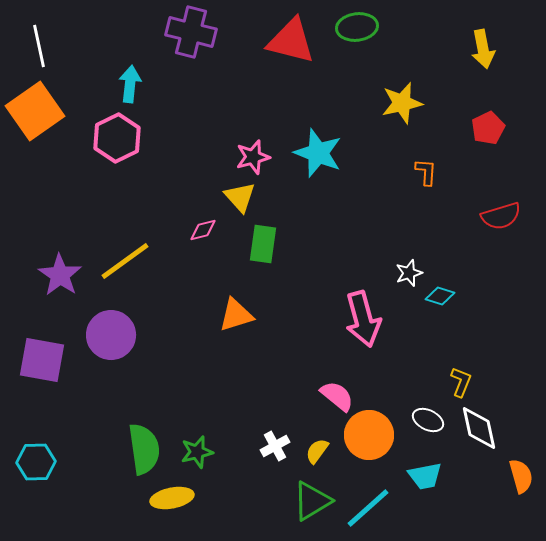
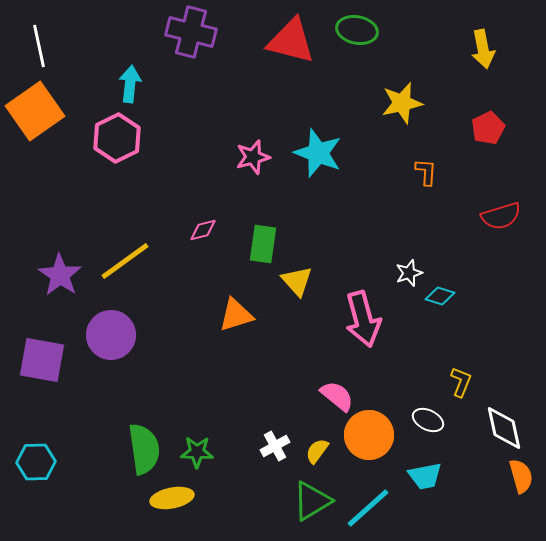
green ellipse: moved 3 px down; rotated 18 degrees clockwise
yellow triangle: moved 57 px right, 84 px down
white diamond: moved 25 px right
green star: rotated 16 degrees clockwise
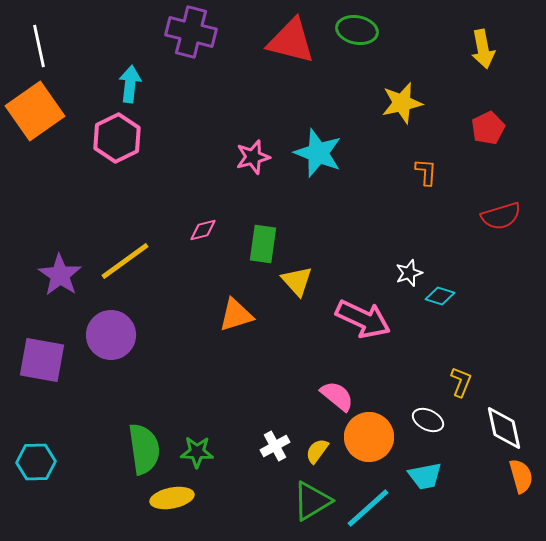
pink arrow: rotated 50 degrees counterclockwise
orange circle: moved 2 px down
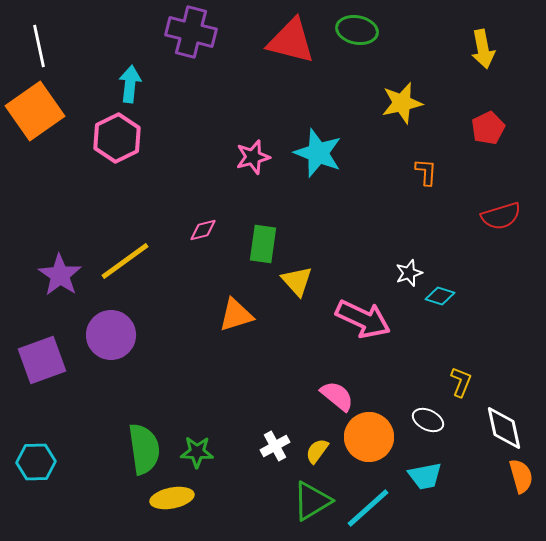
purple square: rotated 30 degrees counterclockwise
